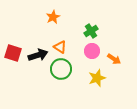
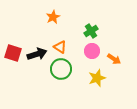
black arrow: moved 1 px left, 1 px up
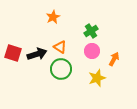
orange arrow: rotated 96 degrees counterclockwise
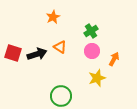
green circle: moved 27 px down
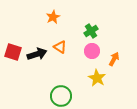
red square: moved 1 px up
yellow star: rotated 24 degrees counterclockwise
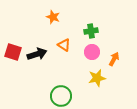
orange star: rotated 24 degrees counterclockwise
green cross: rotated 24 degrees clockwise
orange triangle: moved 4 px right, 2 px up
pink circle: moved 1 px down
yellow star: rotated 30 degrees clockwise
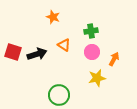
green circle: moved 2 px left, 1 px up
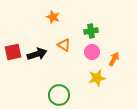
red square: rotated 30 degrees counterclockwise
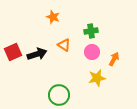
red square: rotated 12 degrees counterclockwise
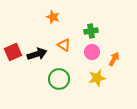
green circle: moved 16 px up
